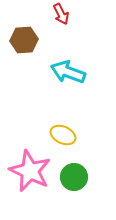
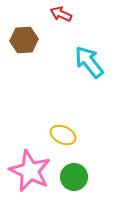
red arrow: rotated 140 degrees clockwise
cyan arrow: moved 21 px right, 10 px up; rotated 32 degrees clockwise
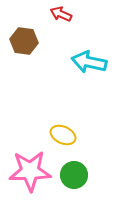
brown hexagon: moved 1 px down; rotated 12 degrees clockwise
cyan arrow: rotated 40 degrees counterclockwise
pink star: rotated 27 degrees counterclockwise
green circle: moved 2 px up
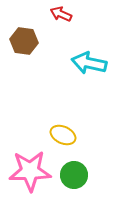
cyan arrow: moved 1 px down
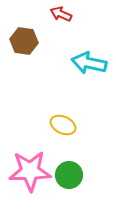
yellow ellipse: moved 10 px up
green circle: moved 5 px left
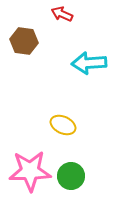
red arrow: moved 1 px right
cyan arrow: rotated 16 degrees counterclockwise
green circle: moved 2 px right, 1 px down
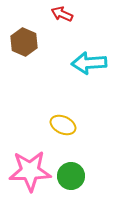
brown hexagon: moved 1 px down; rotated 16 degrees clockwise
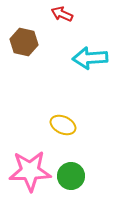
brown hexagon: rotated 12 degrees counterclockwise
cyan arrow: moved 1 px right, 5 px up
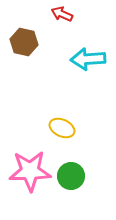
cyan arrow: moved 2 px left, 1 px down
yellow ellipse: moved 1 px left, 3 px down
